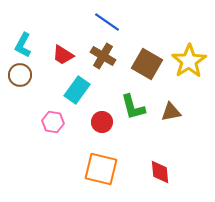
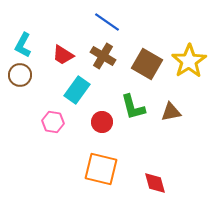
red diamond: moved 5 px left, 11 px down; rotated 10 degrees counterclockwise
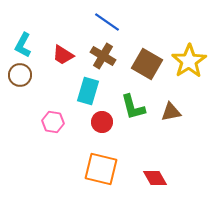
cyan rectangle: moved 11 px right, 1 px down; rotated 20 degrees counterclockwise
red diamond: moved 5 px up; rotated 15 degrees counterclockwise
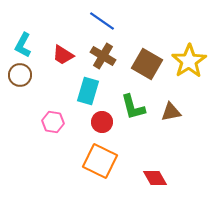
blue line: moved 5 px left, 1 px up
orange square: moved 1 px left, 8 px up; rotated 12 degrees clockwise
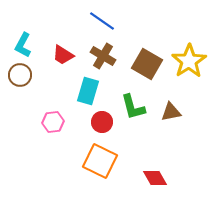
pink hexagon: rotated 15 degrees counterclockwise
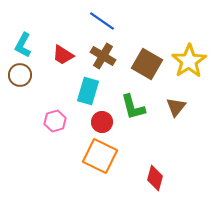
brown triangle: moved 5 px right, 5 px up; rotated 40 degrees counterclockwise
pink hexagon: moved 2 px right, 1 px up; rotated 10 degrees counterclockwise
orange square: moved 5 px up
red diamond: rotated 45 degrees clockwise
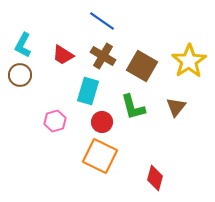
brown square: moved 5 px left, 2 px down
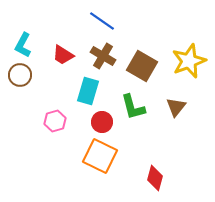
yellow star: rotated 12 degrees clockwise
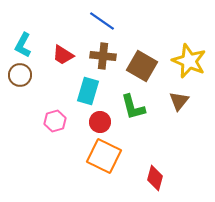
brown cross: rotated 25 degrees counterclockwise
yellow star: rotated 28 degrees counterclockwise
brown triangle: moved 3 px right, 6 px up
red circle: moved 2 px left
orange square: moved 4 px right
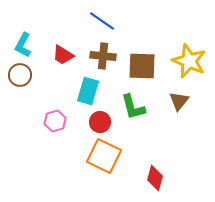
brown square: rotated 28 degrees counterclockwise
